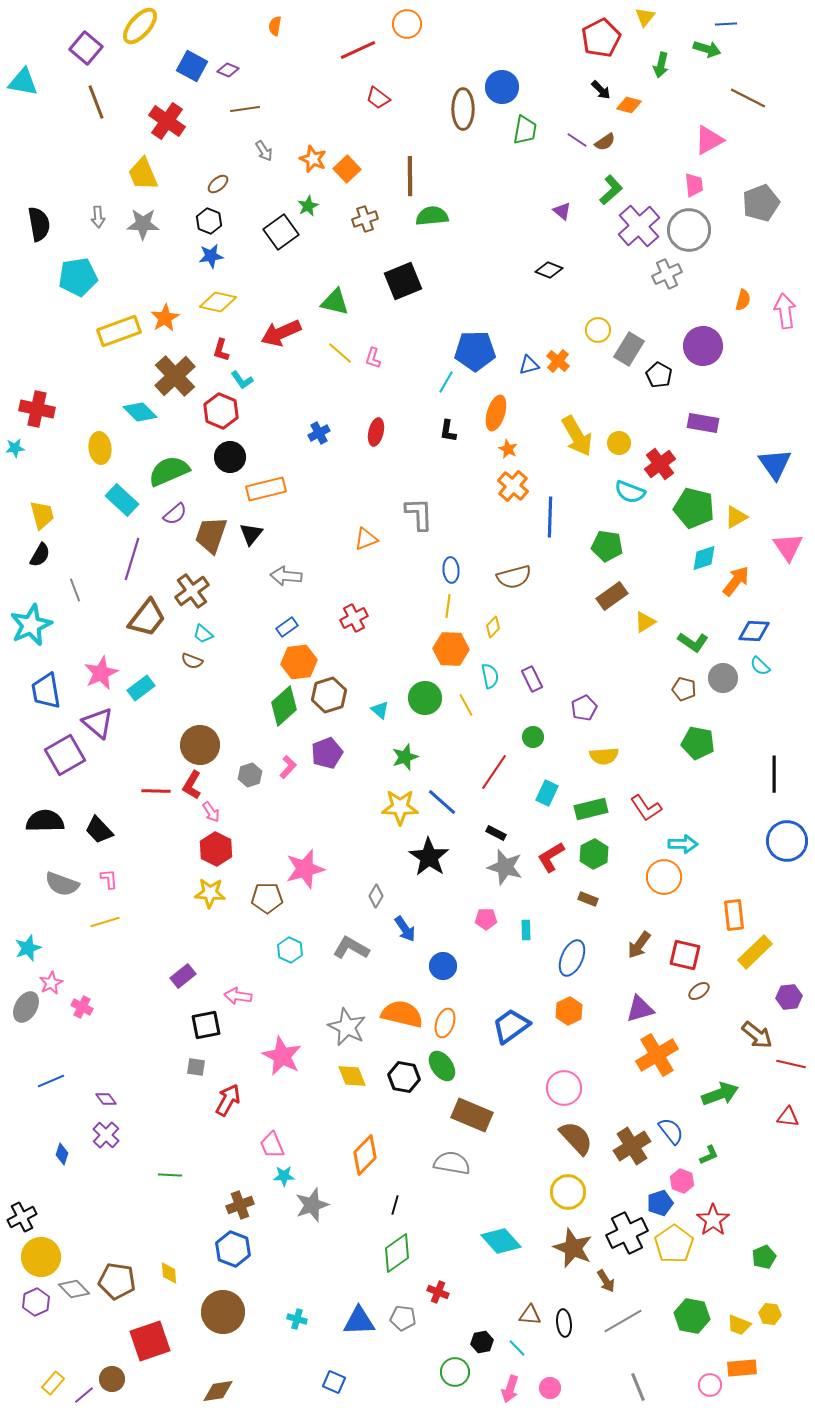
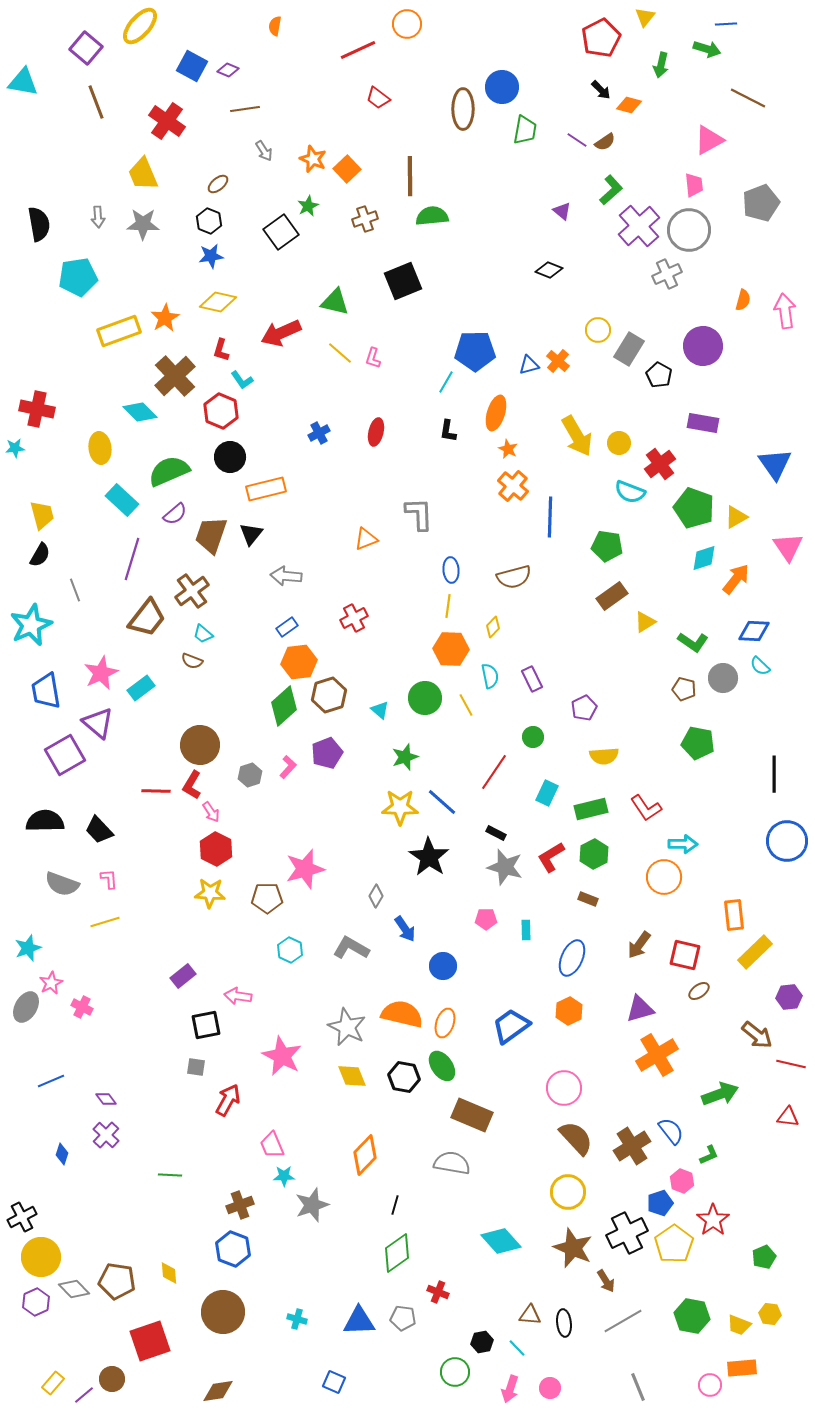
green pentagon at (694, 508): rotated 6 degrees clockwise
orange arrow at (736, 581): moved 2 px up
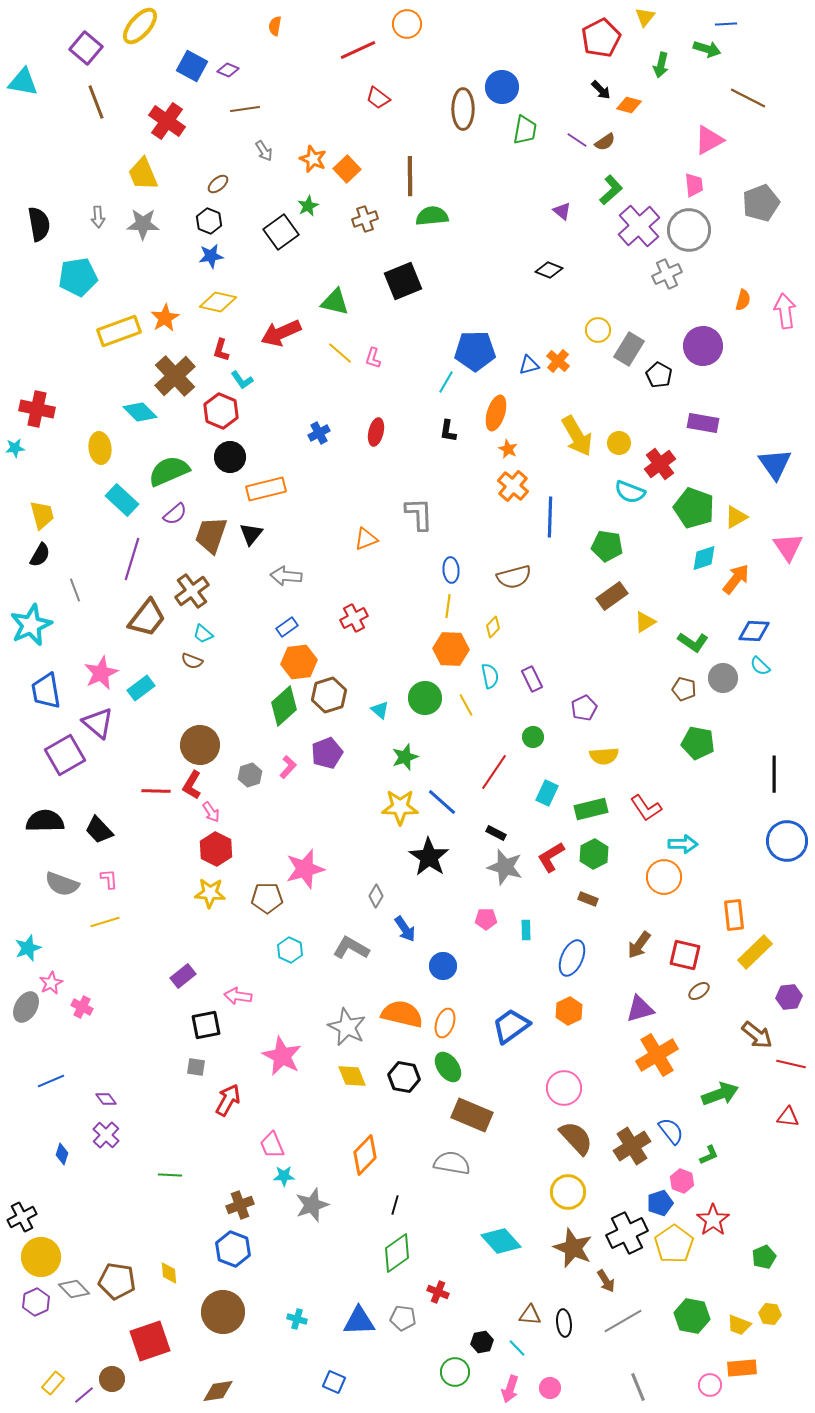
green ellipse at (442, 1066): moved 6 px right, 1 px down
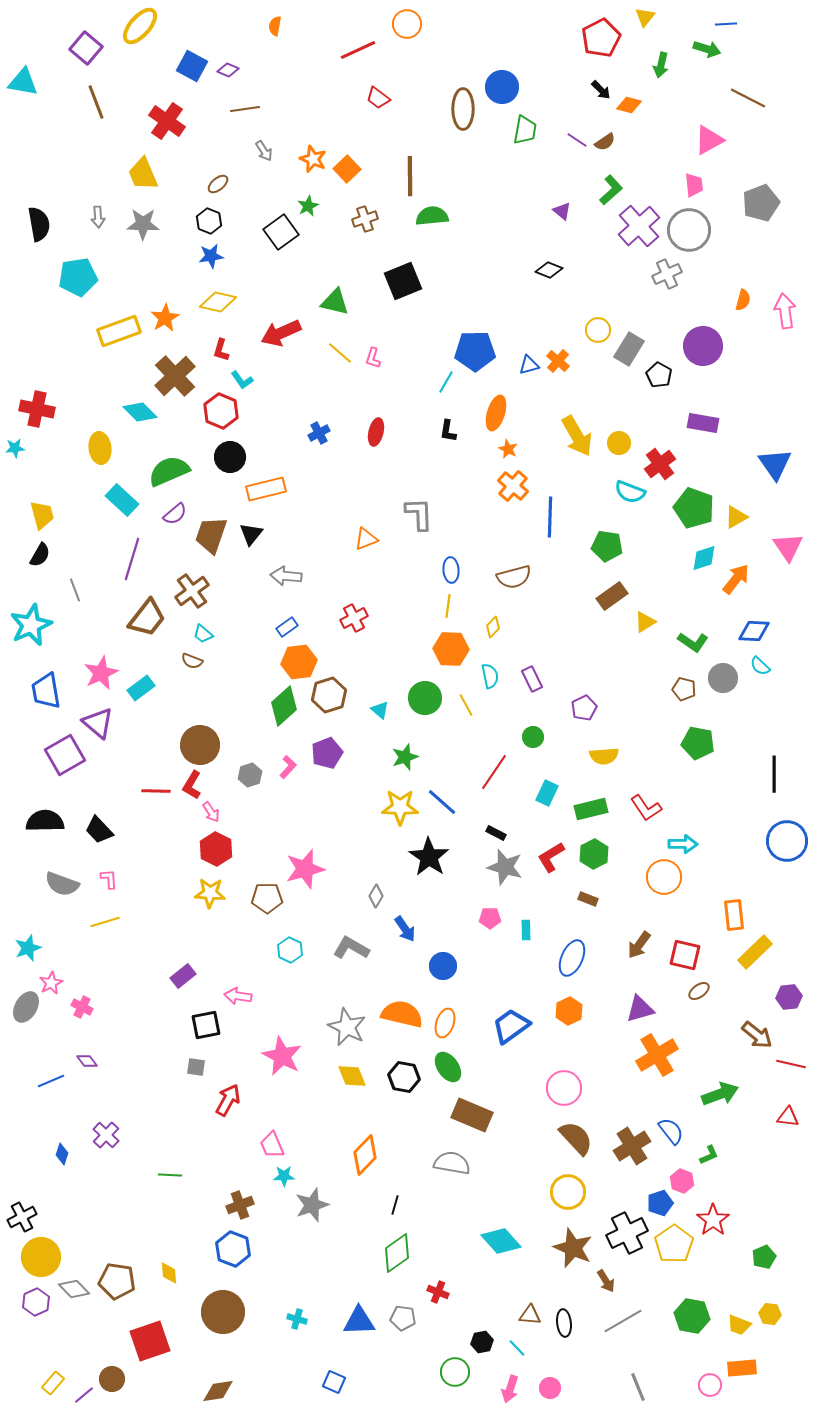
pink pentagon at (486, 919): moved 4 px right, 1 px up
purple diamond at (106, 1099): moved 19 px left, 38 px up
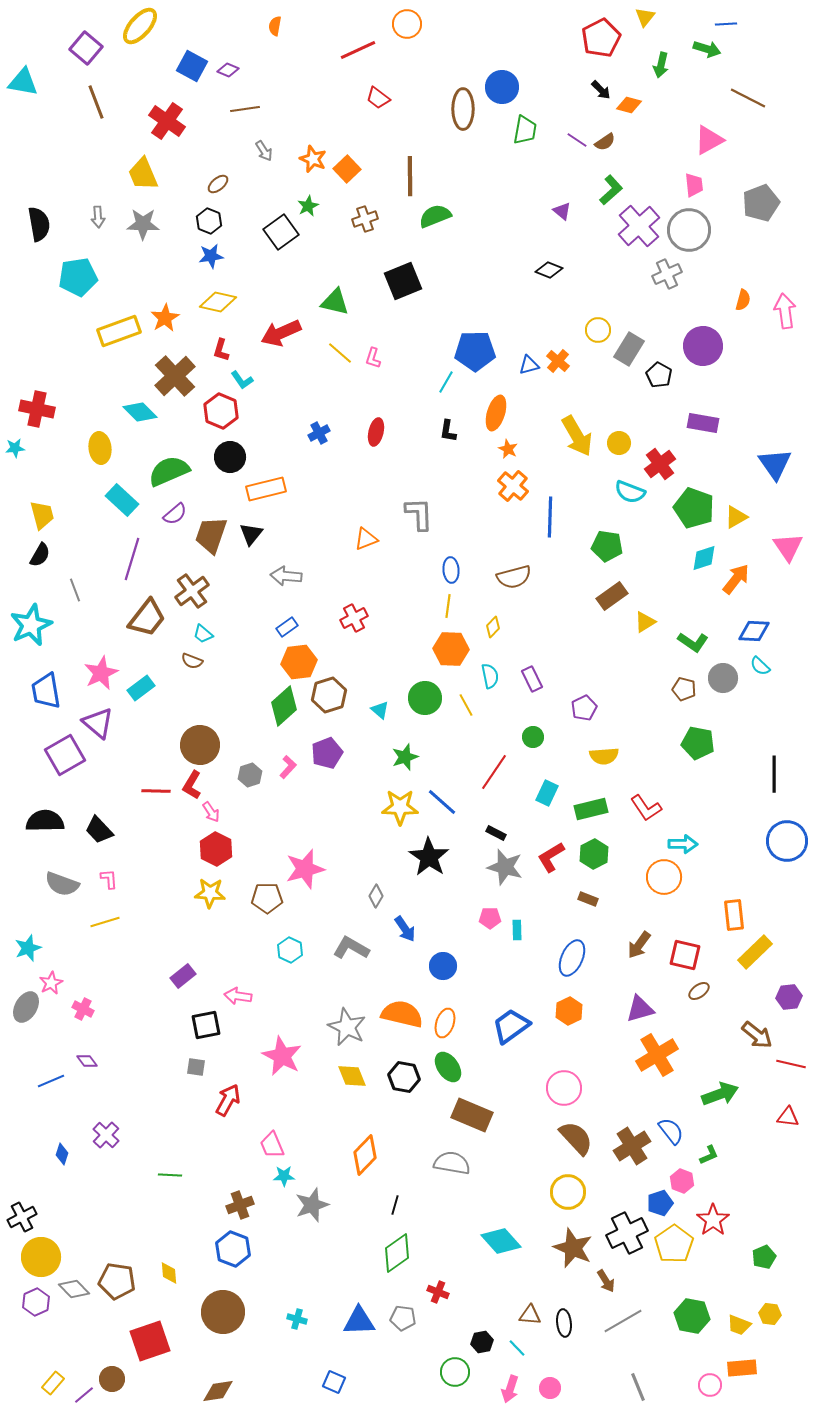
green semicircle at (432, 216): moved 3 px right; rotated 16 degrees counterclockwise
cyan rectangle at (526, 930): moved 9 px left
pink cross at (82, 1007): moved 1 px right, 2 px down
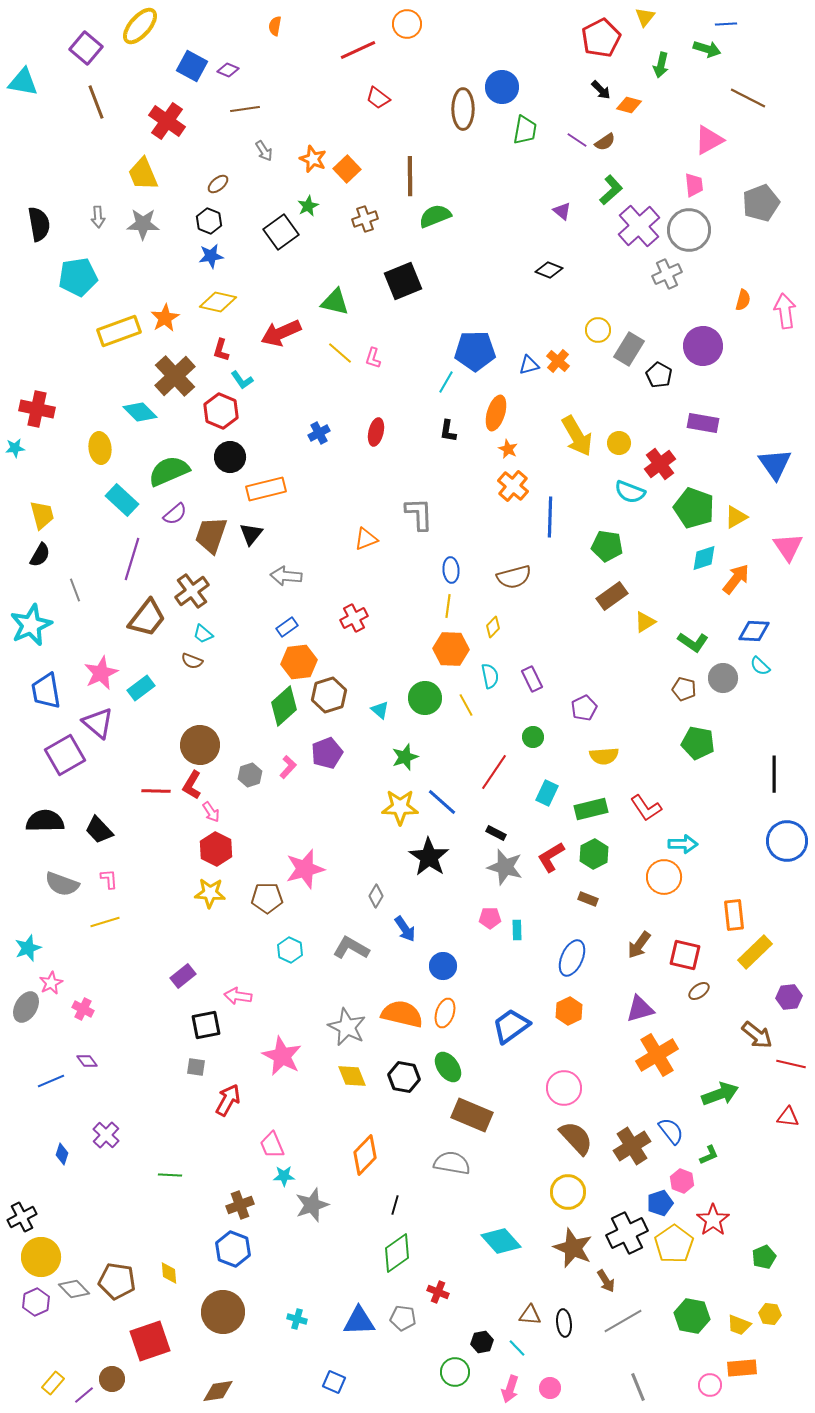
orange ellipse at (445, 1023): moved 10 px up
